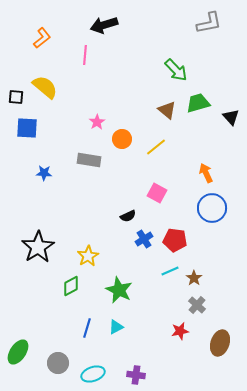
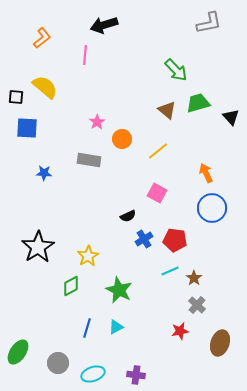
yellow line: moved 2 px right, 4 px down
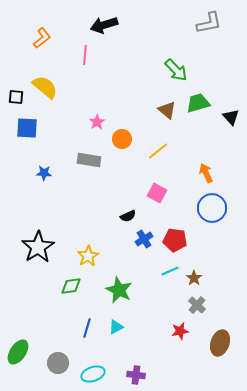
green diamond: rotated 20 degrees clockwise
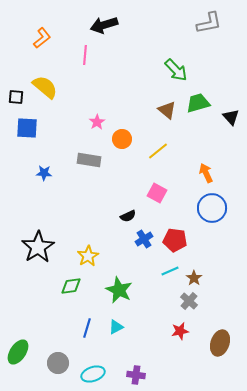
gray cross: moved 8 px left, 4 px up
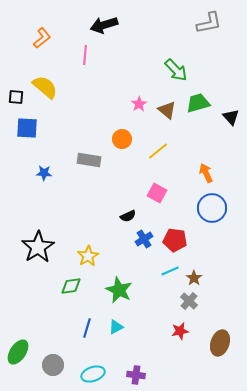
pink star: moved 42 px right, 18 px up
gray circle: moved 5 px left, 2 px down
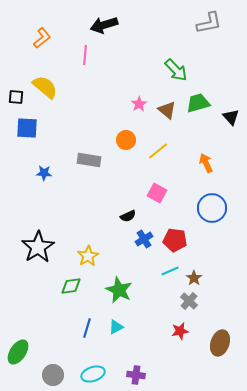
orange circle: moved 4 px right, 1 px down
orange arrow: moved 10 px up
gray circle: moved 10 px down
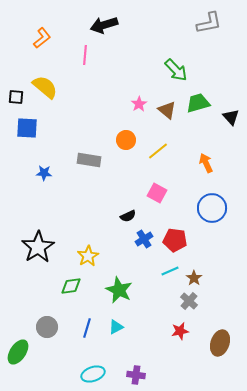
gray circle: moved 6 px left, 48 px up
